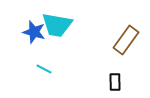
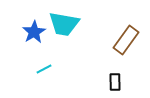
cyan trapezoid: moved 7 px right, 1 px up
blue star: rotated 25 degrees clockwise
cyan line: rotated 56 degrees counterclockwise
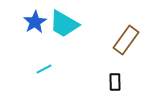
cyan trapezoid: rotated 20 degrees clockwise
blue star: moved 1 px right, 10 px up
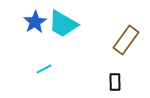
cyan trapezoid: moved 1 px left
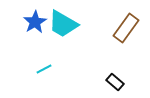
brown rectangle: moved 12 px up
black rectangle: rotated 48 degrees counterclockwise
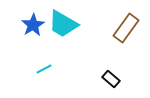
blue star: moved 2 px left, 3 px down
black rectangle: moved 4 px left, 3 px up
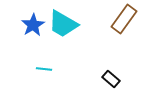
brown rectangle: moved 2 px left, 9 px up
cyan line: rotated 35 degrees clockwise
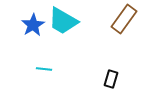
cyan trapezoid: moved 3 px up
black rectangle: rotated 66 degrees clockwise
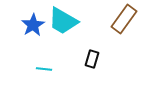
black rectangle: moved 19 px left, 20 px up
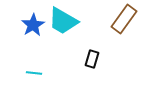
cyan line: moved 10 px left, 4 px down
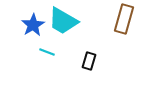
brown rectangle: rotated 20 degrees counterclockwise
black rectangle: moved 3 px left, 2 px down
cyan line: moved 13 px right, 21 px up; rotated 14 degrees clockwise
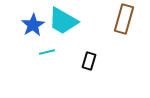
cyan line: rotated 35 degrees counterclockwise
